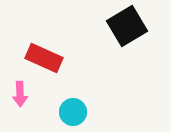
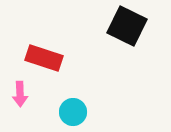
black square: rotated 33 degrees counterclockwise
red rectangle: rotated 6 degrees counterclockwise
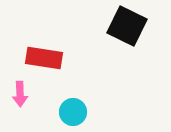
red rectangle: rotated 9 degrees counterclockwise
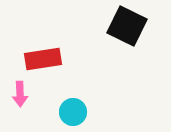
red rectangle: moved 1 px left, 1 px down; rotated 18 degrees counterclockwise
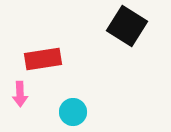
black square: rotated 6 degrees clockwise
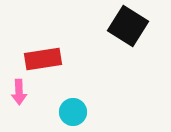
black square: moved 1 px right
pink arrow: moved 1 px left, 2 px up
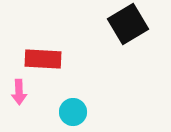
black square: moved 2 px up; rotated 27 degrees clockwise
red rectangle: rotated 12 degrees clockwise
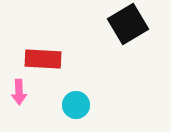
cyan circle: moved 3 px right, 7 px up
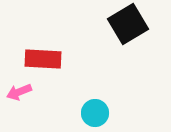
pink arrow: rotated 70 degrees clockwise
cyan circle: moved 19 px right, 8 px down
